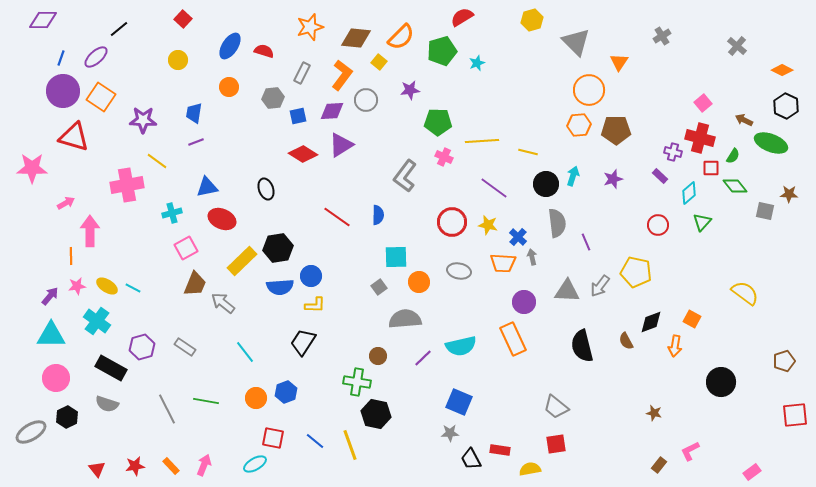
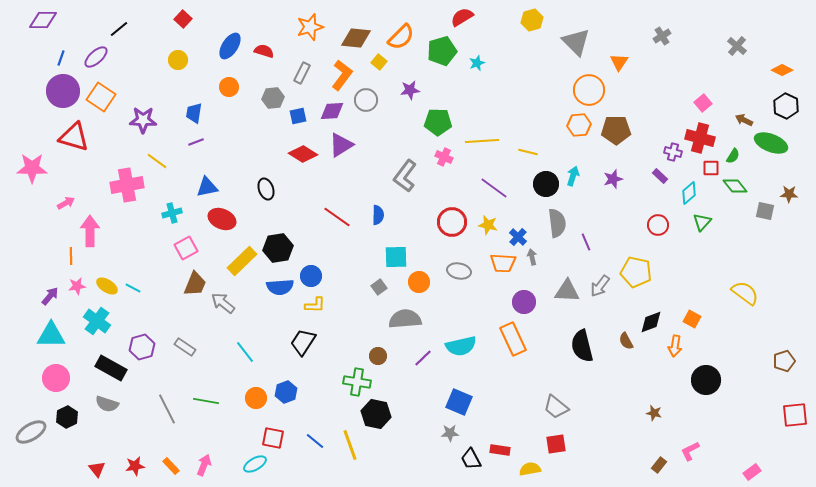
black circle at (721, 382): moved 15 px left, 2 px up
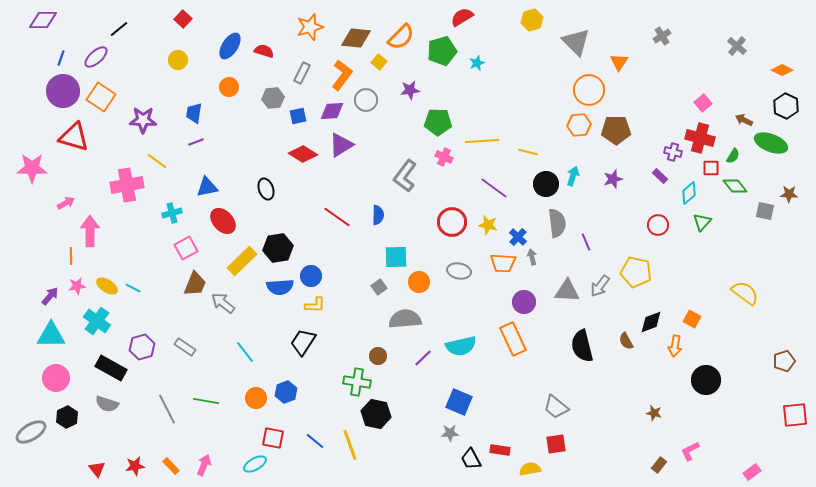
red ellipse at (222, 219): moved 1 px right, 2 px down; rotated 24 degrees clockwise
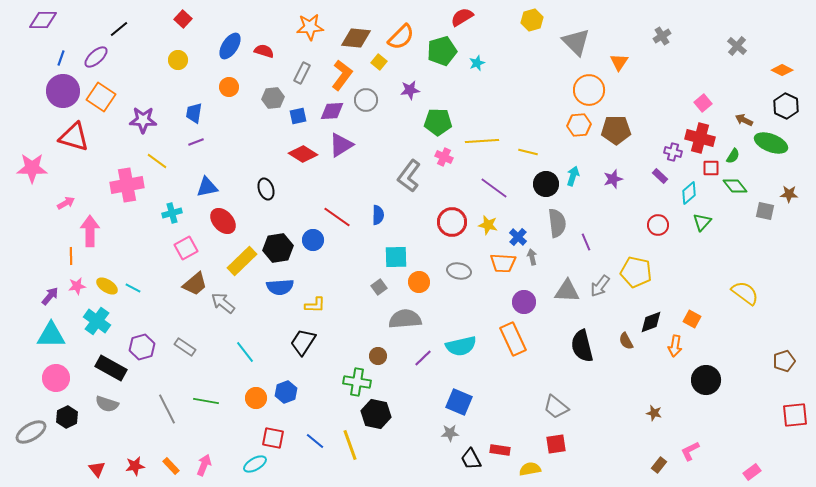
orange star at (310, 27): rotated 12 degrees clockwise
gray L-shape at (405, 176): moved 4 px right
blue circle at (311, 276): moved 2 px right, 36 px up
brown trapezoid at (195, 284): rotated 28 degrees clockwise
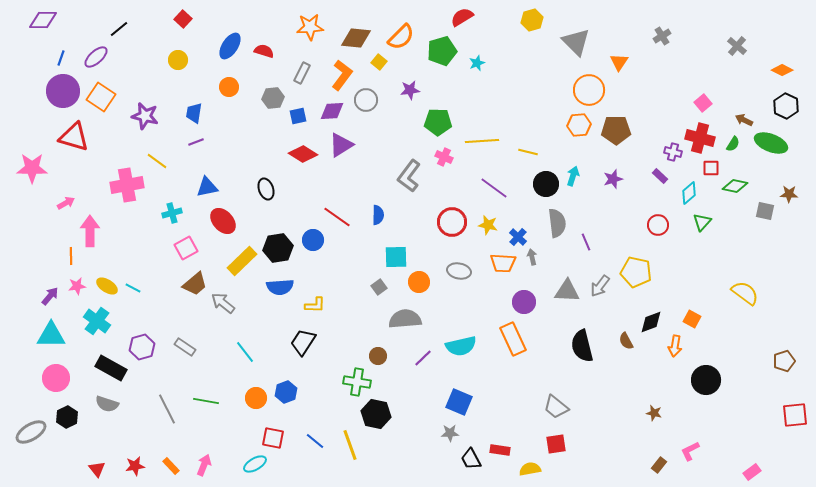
purple star at (143, 120): moved 2 px right, 4 px up; rotated 12 degrees clockwise
green semicircle at (733, 156): moved 12 px up
green diamond at (735, 186): rotated 40 degrees counterclockwise
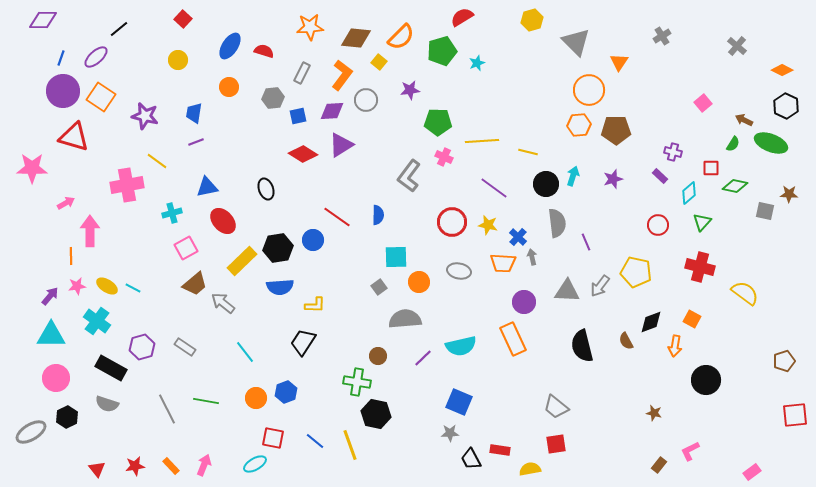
red cross at (700, 138): moved 129 px down
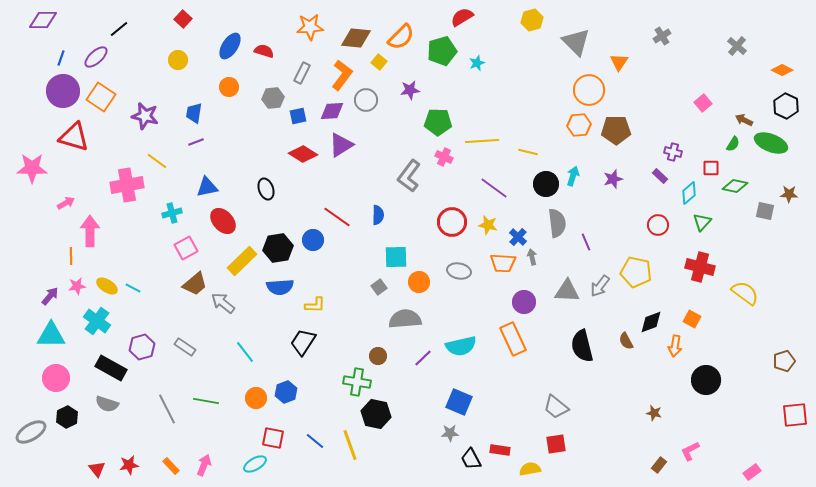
red star at (135, 466): moved 6 px left, 1 px up
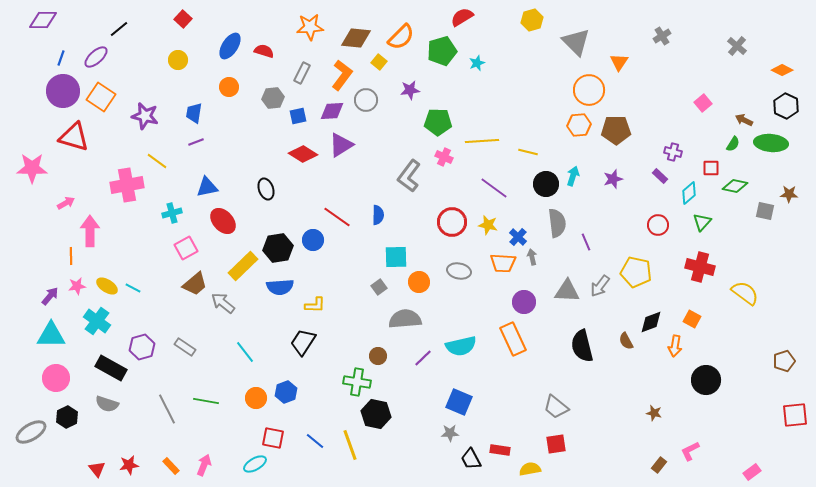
green ellipse at (771, 143): rotated 16 degrees counterclockwise
yellow rectangle at (242, 261): moved 1 px right, 5 px down
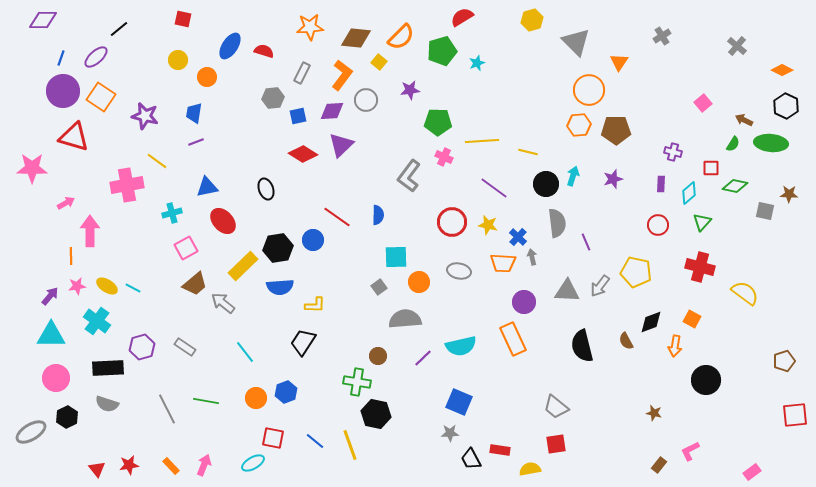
red square at (183, 19): rotated 30 degrees counterclockwise
orange circle at (229, 87): moved 22 px left, 10 px up
purple triangle at (341, 145): rotated 12 degrees counterclockwise
purple rectangle at (660, 176): moved 1 px right, 8 px down; rotated 49 degrees clockwise
black rectangle at (111, 368): moved 3 px left; rotated 32 degrees counterclockwise
cyan ellipse at (255, 464): moved 2 px left, 1 px up
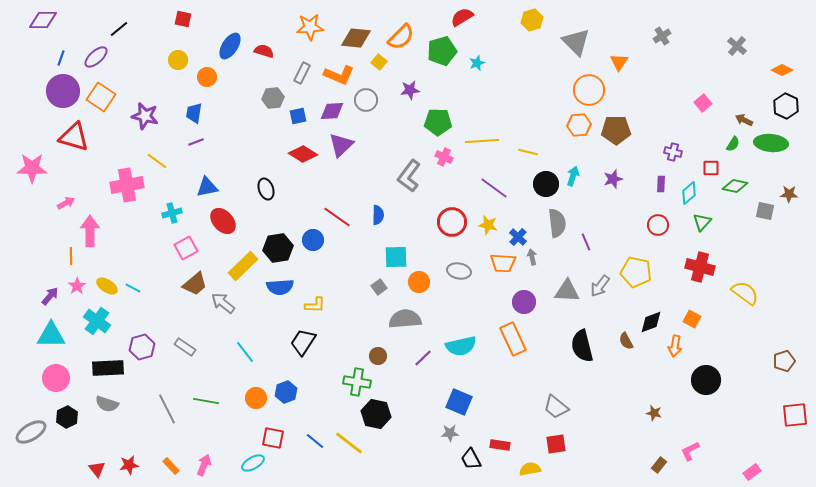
orange L-shape at (342, 75): moved 3 px left; rotated 76 degrees clockwise
pink star at (77, 286): rotated 24 degrees counterclockwise
yellow line at (350, 445): moved 1 px left, 2 px up; rotated 32 degrees counterclockwise
red rectangle at (500, 450): moved 5 px up
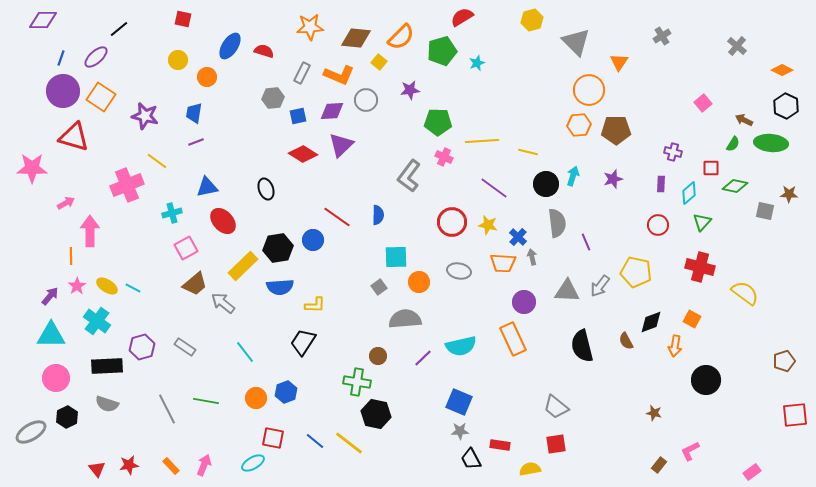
pink cross at (127, 185): rotated 12 degrees counterclockwise
black rectangle at (108, 368): moved 1 px left, 2 px up
gray star at (450, 433): moved 10 px right, 2 px up
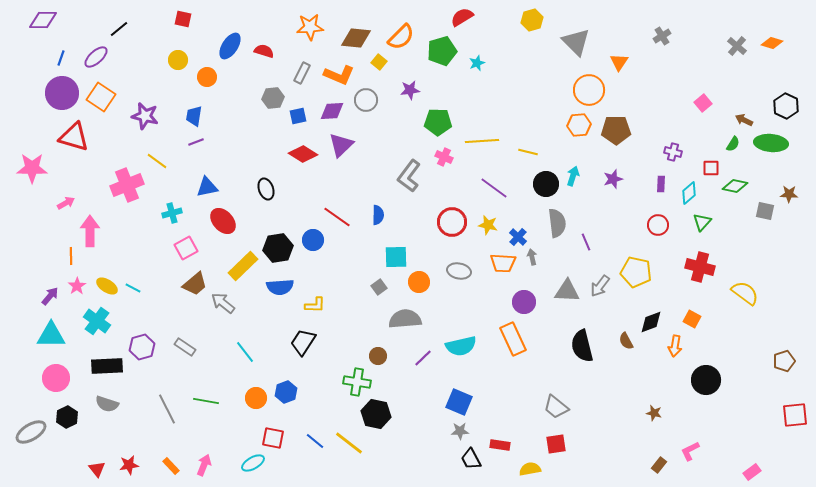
orange diamond at (782, 70): moved 10 px left, 27 px up; rotated 10 degrees counterclockwise
purple circle at (63, 91): moved 1 px left, 2 px down
blue trapezoid at (194, 113): moved 3 px down
